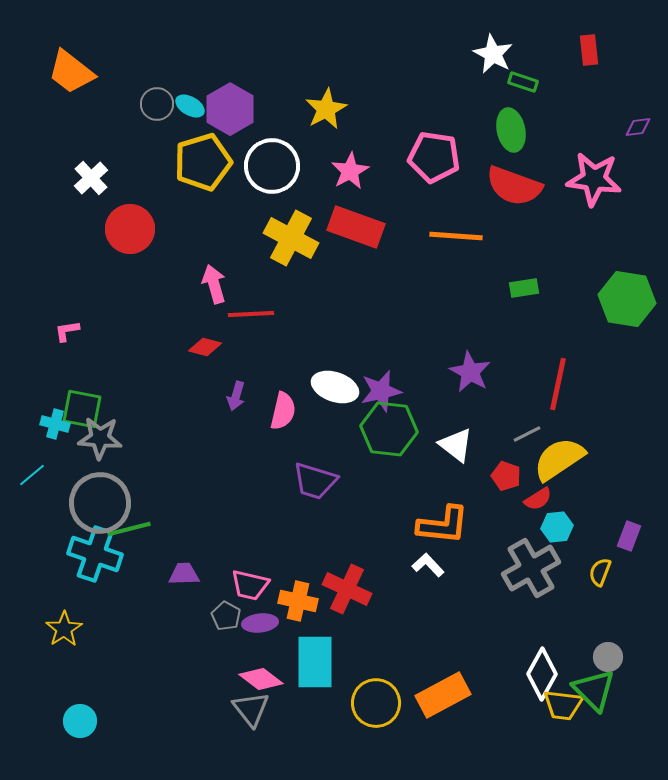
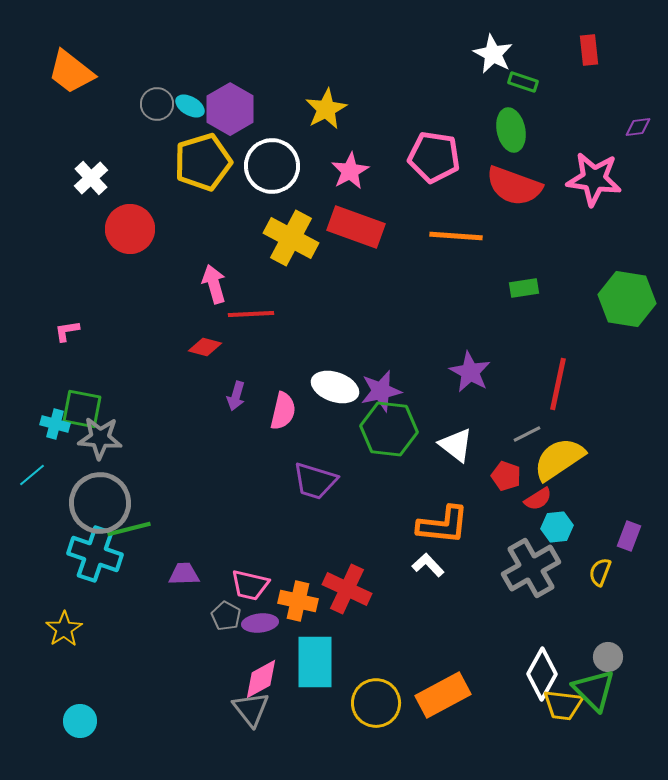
pink diamond at (261, 679): rotated 66 degrees counterclockwise
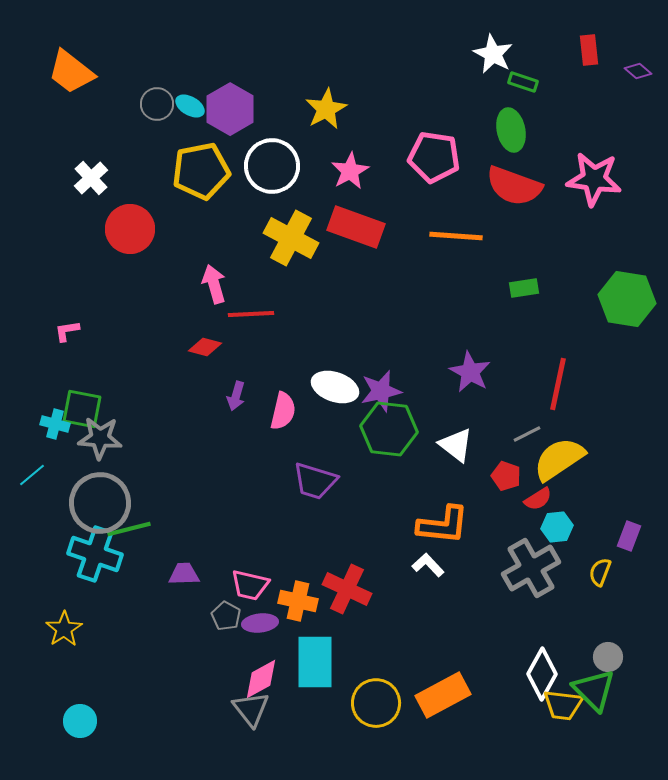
purple diamond at (638, 127): moved 56 px up; rotated 48 degrees clockwise
yellow pentagon at (203, 162): moved 2 px left, 9 px down; rotated 6 degrees clockwise
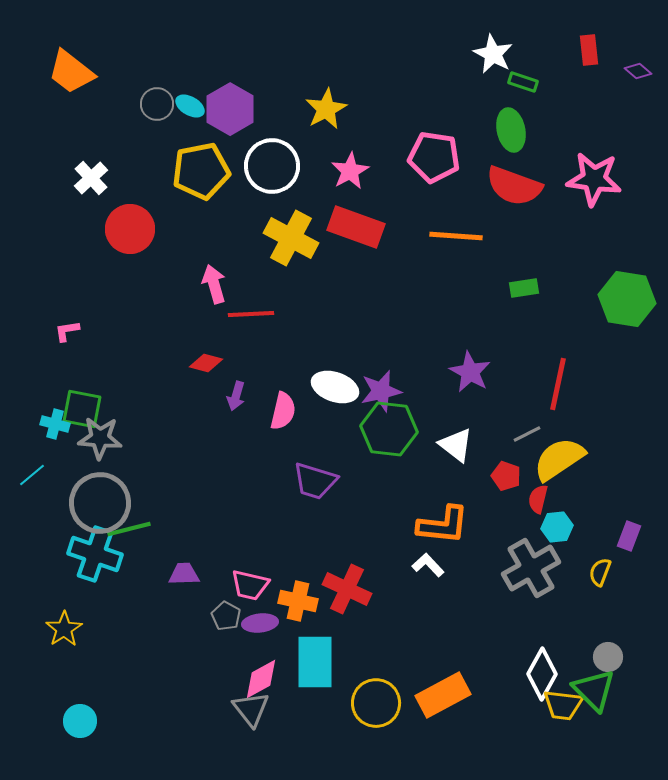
red diamond at (205, 347): moved 1 px right, 16 px down
red semicircle at (538, 499): rotated 136 degrees clockwise
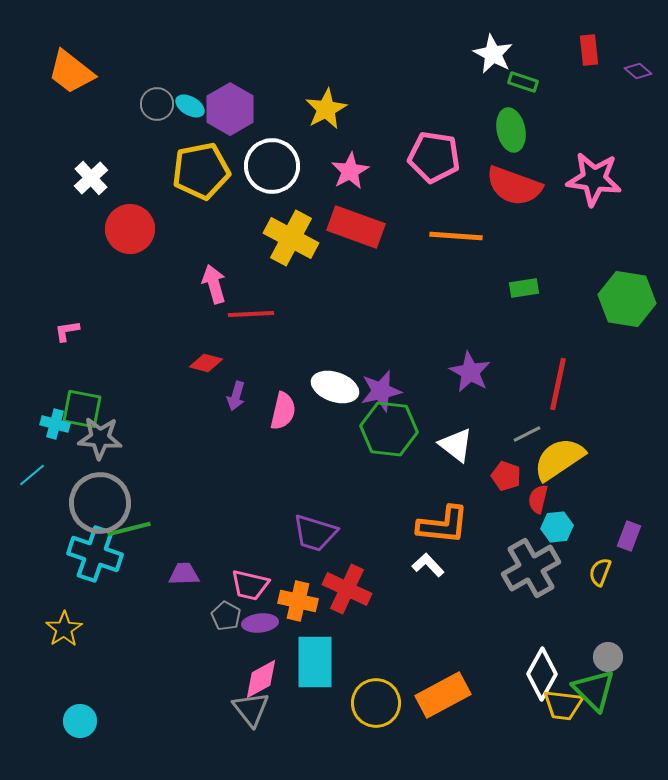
purple trapezoid at (315, 481): moved 52 px down
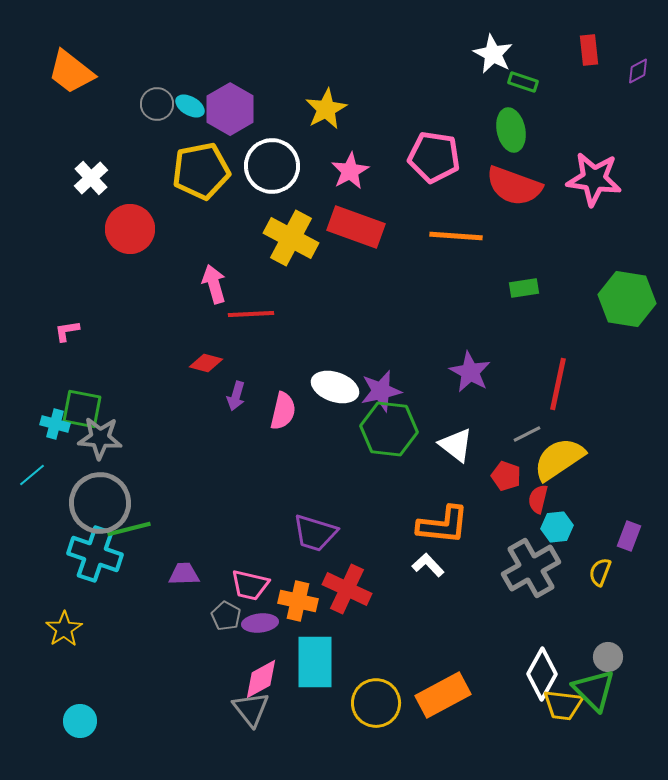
purple diamond at (638, 71): rotated 68 degrees counterclockwise
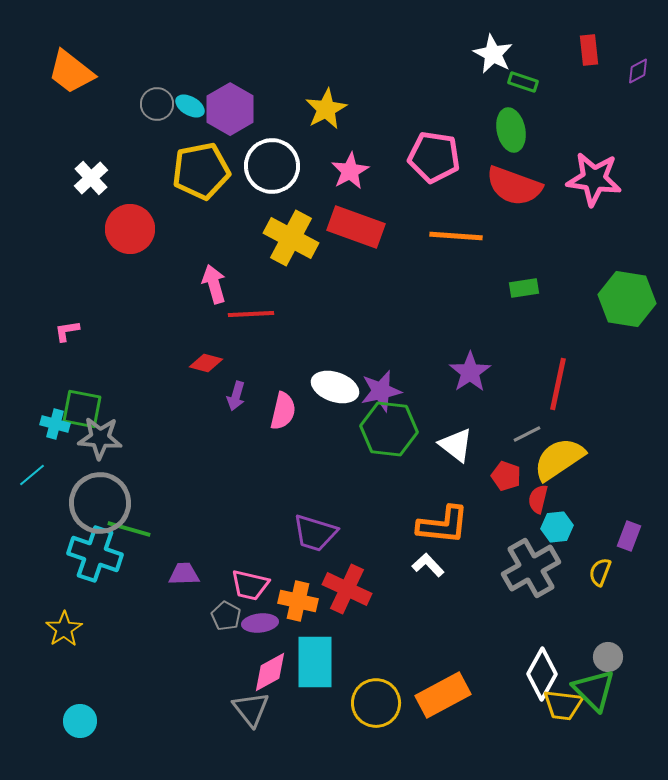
purple star at (470, 372): rotated 9 degrees clockwise
green line at (129, 529): rotated 30 degrees clockwise
pink diamond at (261, 679): moved 9 px right, 7 px up
